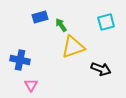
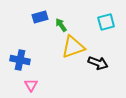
black arrow: moved 3 px left, 6 px up
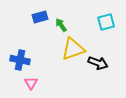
yellow triangle: moved 2 px down
pink triangle: moved 2 px up
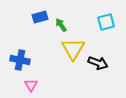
yellow triangle: rotated 40 degrees counterclockwise
pink triangle: moved 2 px down
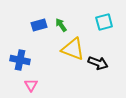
blue rectangle: moved 1 px left, 8 px down
cyan square: moved 2 px left
yellow triangle: rotated 40 degrees counterclockwise
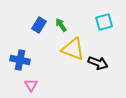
blue rectangle: rotated 42 degrees counterclockwise
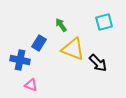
blue rectangle: moved 18 px down
black arrow: rotated 24 degrees clockwise
pink triangle: rotated 40 degrees counterclockwise
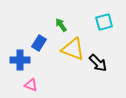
blue cross: rotated 12 degrees counterclockwise
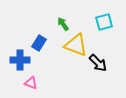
green arrow: moved 2 px right, 1 px up
yellow triangle: moved 3 px right, 4 px up
pink triangle: moved 2 px up
